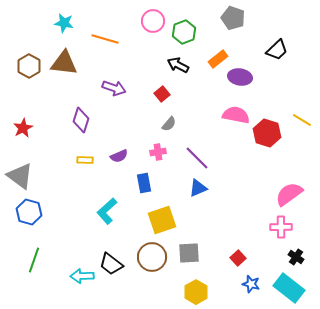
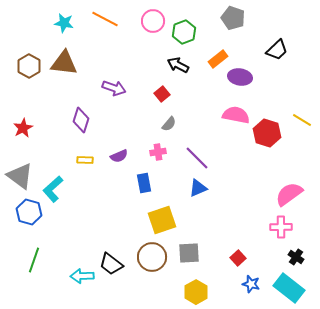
orange line at (105, 39): moved 20 px up; rotated 12 degrees clockwise
cyan L-shape at (107, 211): moved 54 px left, 22 px up
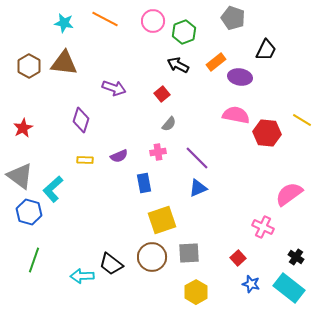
black trapezoid at (277, 50): moved 11 px left; rotated 20 degrees counterclockwise
orange rectangle at (218, 59): moved 2 px left, 3 px down
red hexagon at (267, 133): rotated 12 degrees counterclockwise
pink cross at (281, 227): moved 18 px left; rotated 25 degrees clockwise
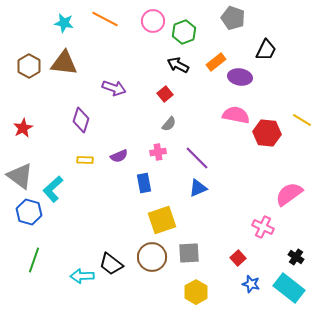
red square at (162, 94): moved 3 px right
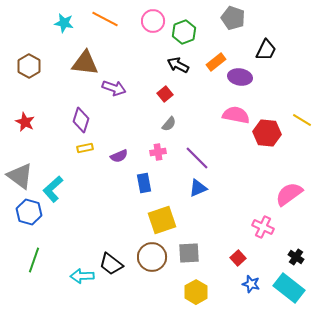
brown triangle at (64, 63): moved 21 px right
red star at (23, 128): moved 2 px right, 6 px up; rotated 18 degrees counterclockwise
yellow rectangle at (85, 160): moved 12 px up; rotated 14 degrees counterclockwise
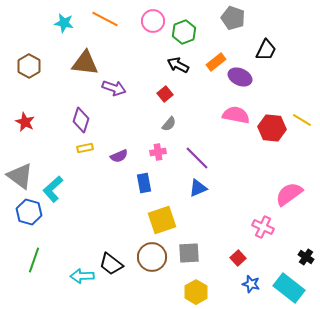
purple ellipse at (240, 77): rotated 15 degrees clockwise
red hexagon at (267, 133): moved 5 px right, 5 px up
black cross at (296, 257): moved 10 px right
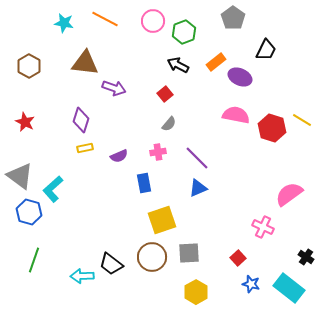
gray pentagon at (233, 18): rotated 15 degrees clockwise
red hexagon at (272, 128): rotated 12 degrees clockwise
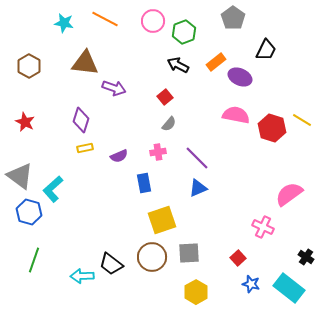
red square at (165, 94): moved 3 px down
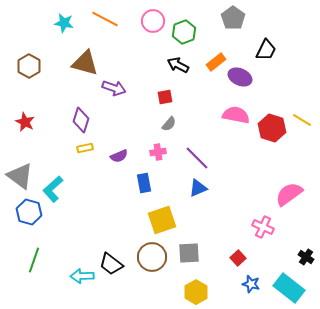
brown triangle at (85, 63): rotated 8 degrees clockwise
red square at (165, 97): rotated 28 degrees clockwise
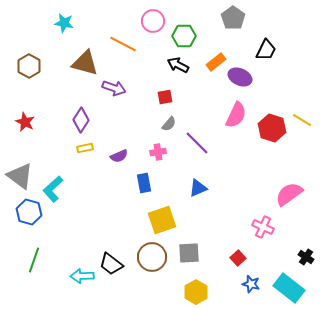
orange line at (105, 19): moved 18 px right, 25 px down
green hexagon at (184, 32): moved 4 px down; rotated 20 degrees clockwise
pink semicircle at (236, 115): rotated 104 degrees clockwise
purple diamond at (81, 120): rotated 15 degrees clockwise
purple line at (197, 158): moved 15 px up
